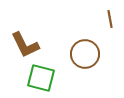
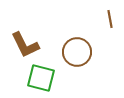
brown circle: moved 8 px left, 2 px up
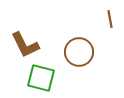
brown circle: moved 2 px right
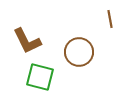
brown L-shape: moved 2 px right, 4 px up
green square: moved 1 px left, 1 px up
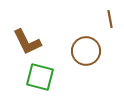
brown L-shape: moved 1 px down
brown circle: moved 7 px right, 1 px up
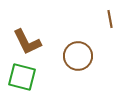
brown circle: moved 8 px left, 5 px down
green square: moved 18 px left
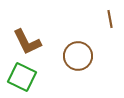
green square: rotated 12 degrees clockwise
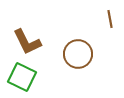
brown circle: moved 2 px up
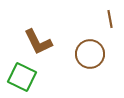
brown L-shape: moved 11 px right
brown circle: moved 12 px right
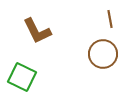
brown L-shape: moved 1 px left, 11 px up
brown circle: moved 13 px right
